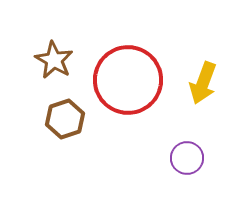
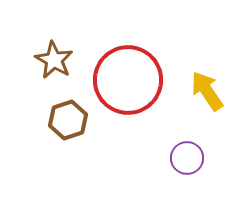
yellow arrow: moved 4 px right, 8 px down; rotated 126 degrees clockwise
brown hexagon: moved 3 px right, 1 px down
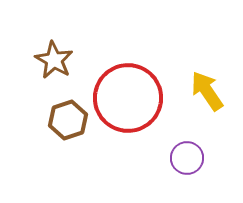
red circle: moved 18 px down
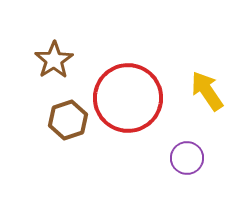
brown star: rotated 9 degrees clockwise
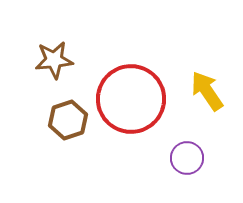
brown star: rotated 27 degrees clockwise
red circle: moved 3 px right, 1 px down
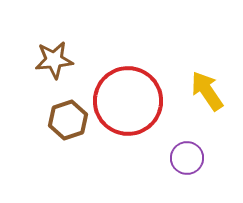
red circle: moved 3 px left, 2 px down
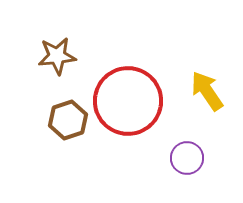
brown star: moved 3 px right, 4 px up
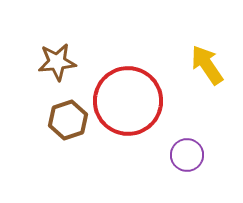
brown star: moved 6 px down
yellow arrow: moved 26 px up
purple circle: moved 3 px up
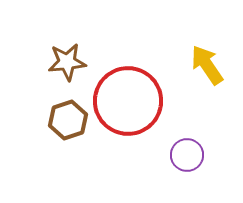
brown star: moved 10 px right
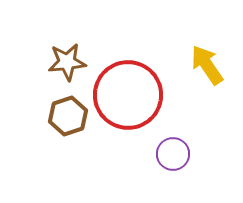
red circle: moved 6 px up
brown hexagon: moved 4 px up
purple circle: moved 14 px left, 1 px up
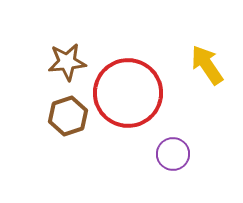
red circle: moved 2 px up
